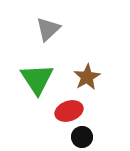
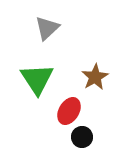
gray triangle: moved 1 px left, 1 px up
brown star: moved 8 px right
red ellipse: rotated 40 degrees counterclockwise
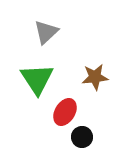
gray triangle: moved 1 px left, 4 px down
brown star: rotated 24 degrees clockwise
red ellipse: moved 4 px left, 1 px down
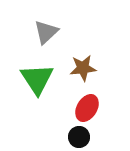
brown star: moved 12 px left, 9 px up
red ellipse: moved 22 px right, 4 px up
black circle: moved 3 px left
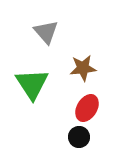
gray triangle: rotated 28 degrees counterclockwise
green triangle: moved 5 px left, 5 px down
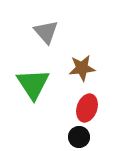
brown star: moved 1 px left
green triangle: moved 1 px right
red ellipse: rotated 12 degrees counterclockwise
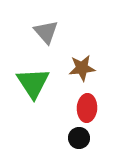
green triangle: moved 1 px up
red ellipse: rotated 16 degrees counterclockwise
black circle: moved 1 px down
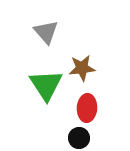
green triangle: moved 13 px right, 2 px down
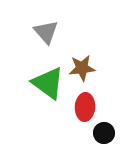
green triangle: moved 2 px right, 2 px up; rotated 21 degrees counterclockwise
red ellipse: moved 2 px left, 1 px up
black circle: moved 25 px right, 5 px up
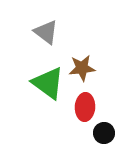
gray triangle: rotated 12 degrees counterclockwise
